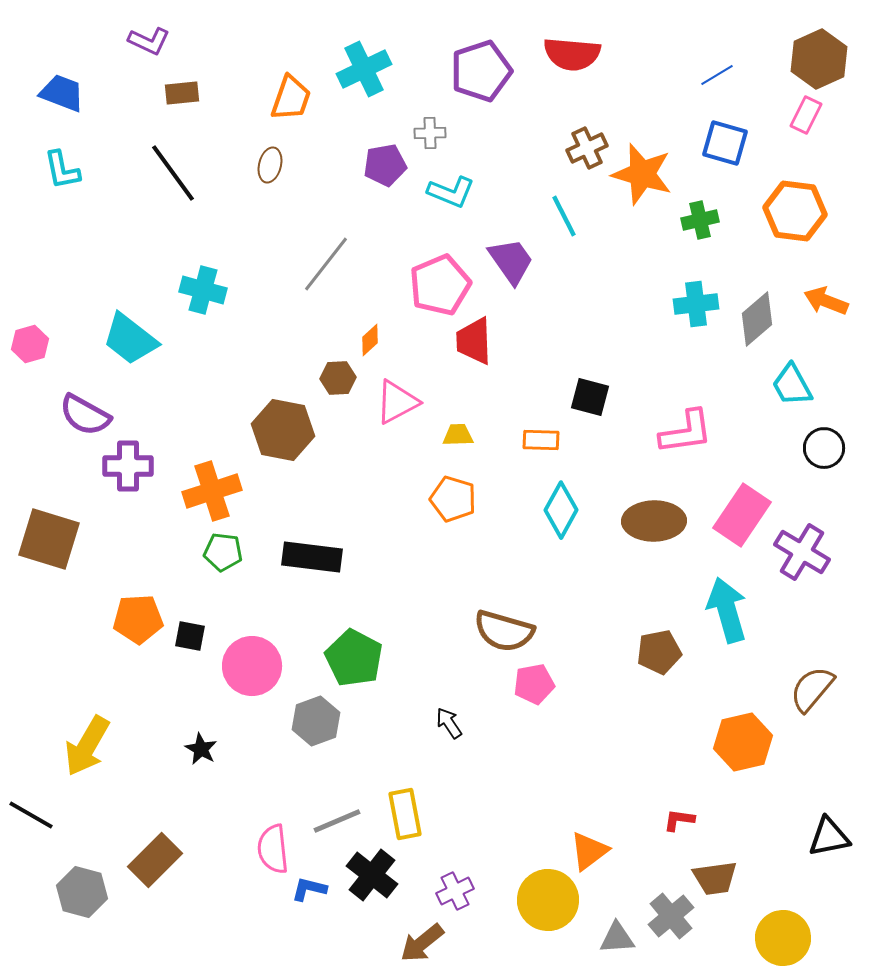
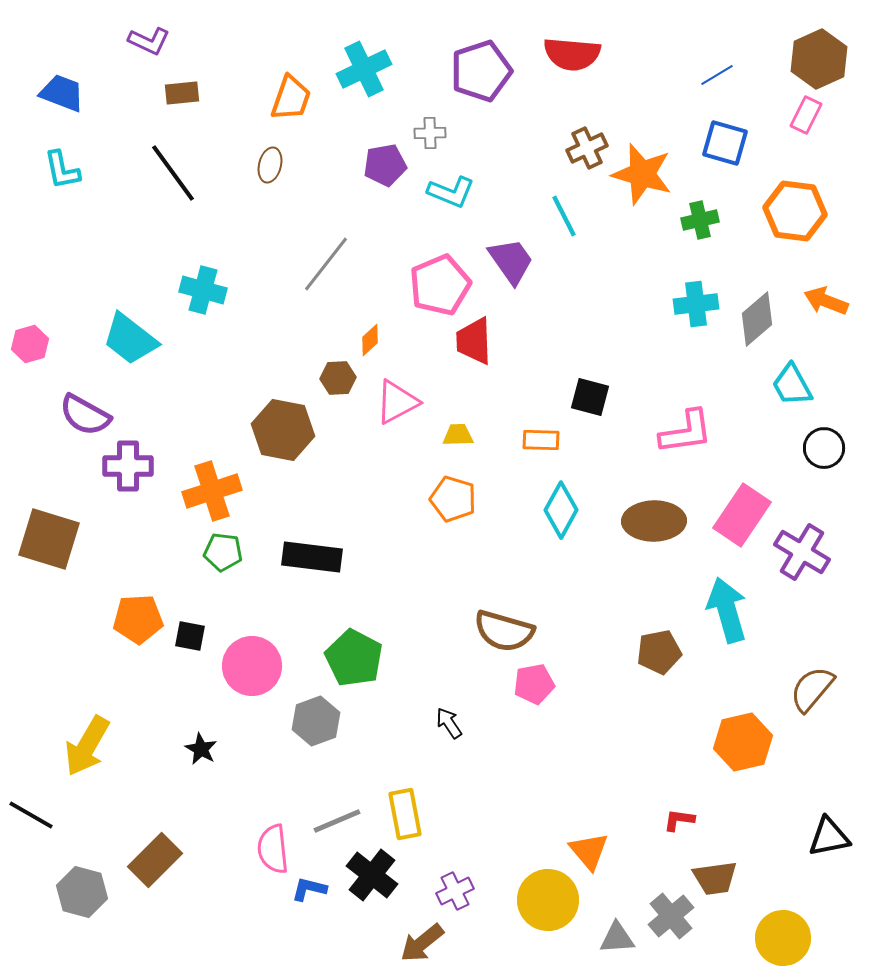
orange triangle at (589, 851): rotated 33 degrees counterclockwise
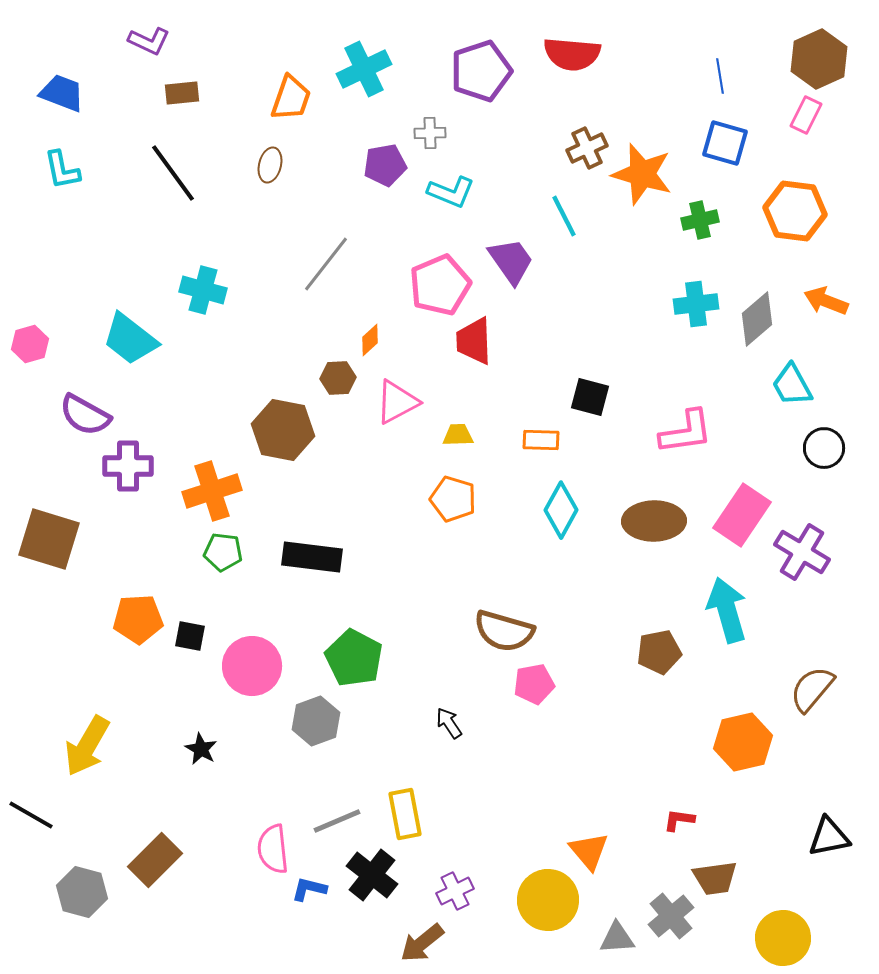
blue line at (717, 75): moved 3 px right, 1 px down; rotated 68 degrees counterclockwise
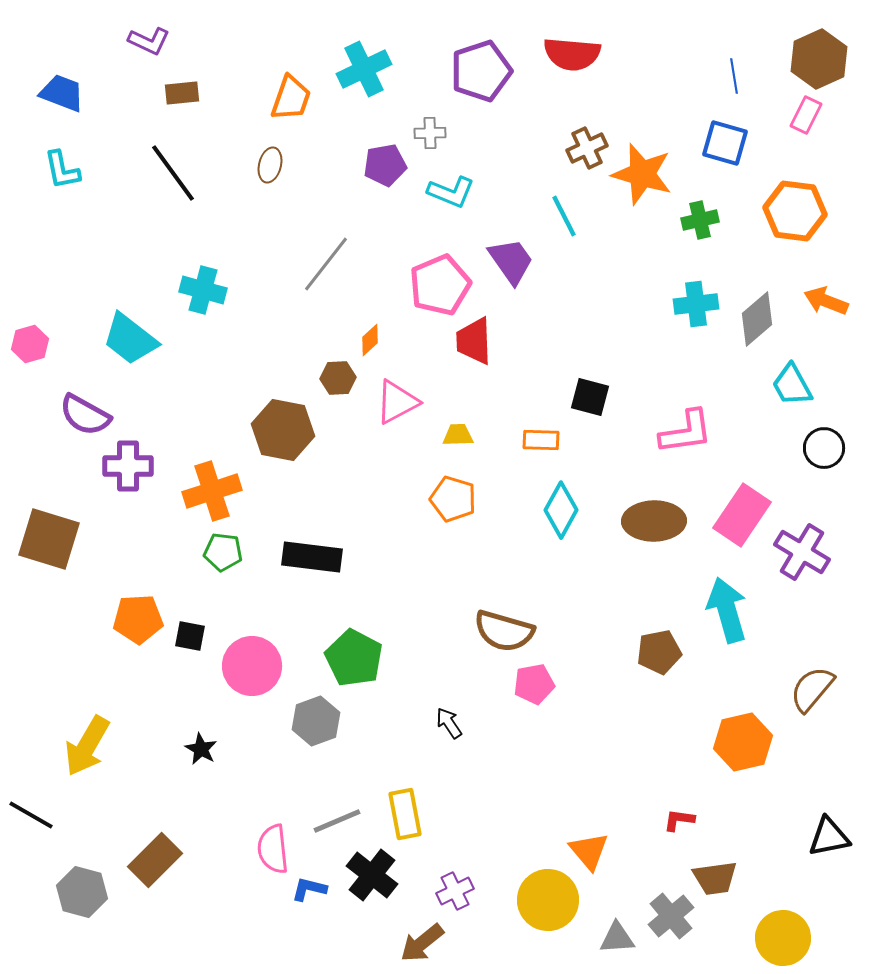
blue line at (720, 76): moved 14 px right
